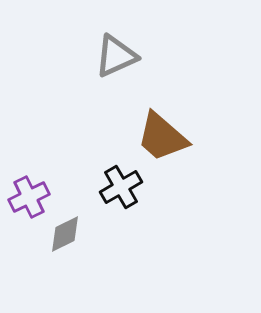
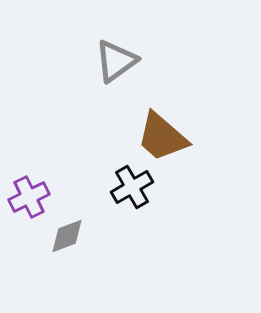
gray triangle: moved 5 px down; rotated 12 degrees counterclockwise
black cross: moved 11 px right
gray diamond: moved 2 px right, 2 px down; rotated 6 degrees clockwise
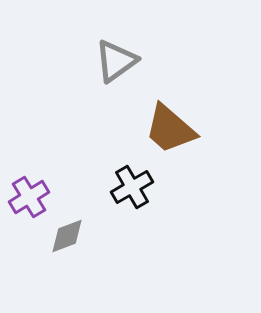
brown trapezoid: moved 8 px right, 8 px up
purple cross: rotated 6 degrees counterclockwise
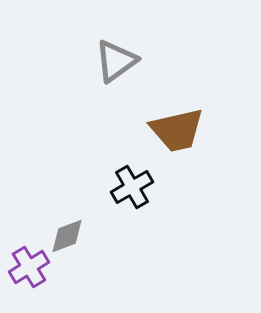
brown trapezoid: moved 7 px right, 1 px down; rotated 54 degrees counterclockwise
purple cross: moved 70 px down
